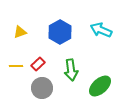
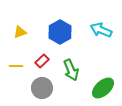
red rectangle: moved 4 px right, 3 px up
green arrow: rotated 15 degrees counterclockwise
green ellipse: moved 3 px right, 2 px down
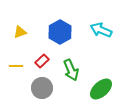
green ellipse: moved 2 px left, 1 px down
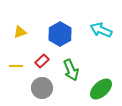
blue hexagon: moved 2 px down
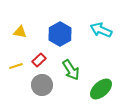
yellow triangle: rotated 32 degrees clockwise
red rectangle: moved 3 px left, 1 px up
yellow line: rotated 16 degrees counterclockwise
green arrow: rotated 10 degrees counterclockwise
gray circle: moved 3 px up
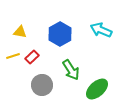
red rectangle: moved 7 px left, 3 px up
yellow line: moved 3 px left, 10 px up
green ellipse: moved 4 px left
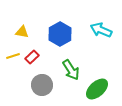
yellow triangle: moved 2 px right
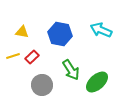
blue hexagon: rotated 20 degrees counterclockwise
green ellipse: moved 7 px up
